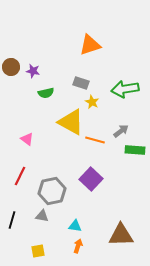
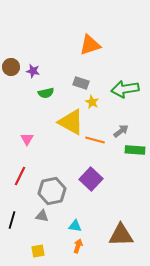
pink triangle: rotated 24 degrees clockwise
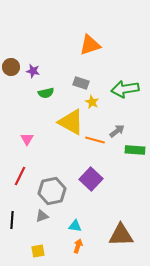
gray arrow: moved 4 px left
gray triangle: rotated 32 degrees counterclockwise
black line: rotated 12 degrees counterclockwise
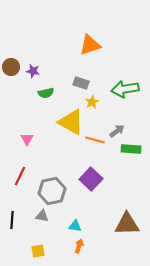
yellow star: rotated 16 degrees clockwise
green rectangle: moved 4 px left, 1 px up
gray triangle: rotated 32 degrees clockwise
brown triangle: moved 6 px right, 11 px up
orange arrow: moved 1 px right
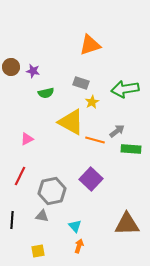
pink triangle: rotated 32 degrees clockwise
cyan triangle: rotated 40 degrees clockwise
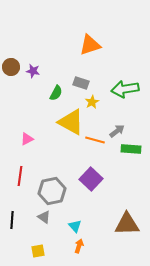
green semicircle: moved 10 px right; rotated 49 degrees counterclockwise
red line: rotated 18 degrees counterclockwise
gray triangle: moved 2 px right, 1 px down; rotated 24 degrees clockwise
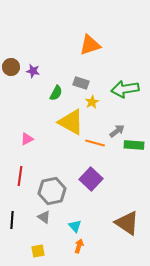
orange line: moved 3 px down
green rectangle: moved 3 px right, 4 px up
brown triangle: moved 1 px up; rotated 36 degrees clockwise
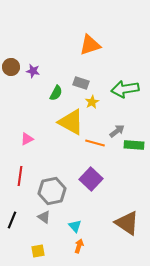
black line: rotated 18 degrees clockwise
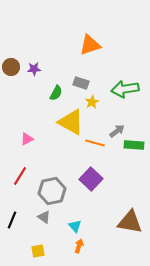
purple star: moved 1 px right, 2 px up; rotated 16 degrees counterclockwise
red line: rotated 24 degrees clockwise
brown triangle: moved 3 px right, 1 px up; rotated 24 degrees counterclockwise
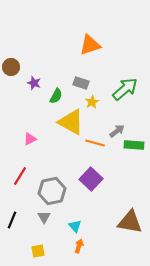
purple star: moved 14 px down; rotated 24 degrees clockwise
green arrow: rotated 148 degrees clockwise
green semicircle: moved 3 px down
pink triangle: moved 3 px right
gray triangle: rotated 24 degrees clockwise
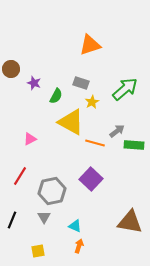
brown circle: moved 2 px down
cyan triangle: rotated 24 degrees counterclockwise
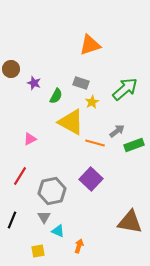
green rectangle: rotated 24 degrees counterclockwise
cyan triangle: moved 17 px left, 5 px down
